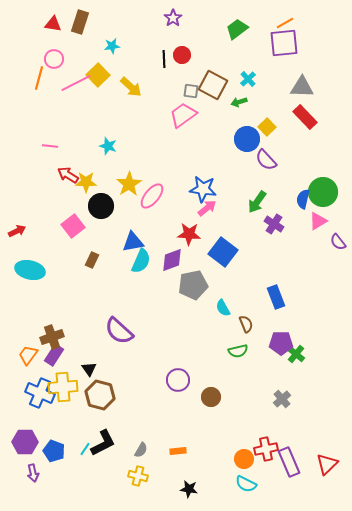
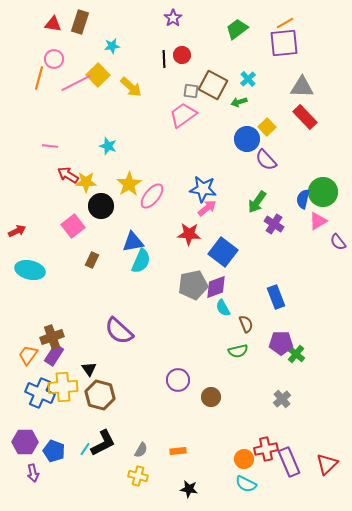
purple diamond at (172, 260): moved 44 px right, 27 px down
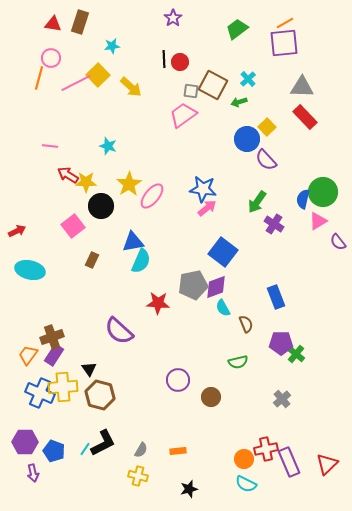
red circle at (182, 55): moved 2 px left, 7 px down
pink circle at (54, 59): moved 3 px left, 1 px up
red star at (189, 234): moved 31 px left, 69 px down
green semicircle at (238, 351): moved 11 px down
black star at (189, 489): rotated 24 degrees counterclockwise
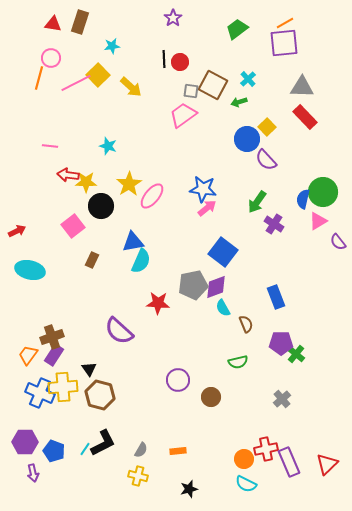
red arrow at (68, 175): rotated 25 degrees counterclockwise
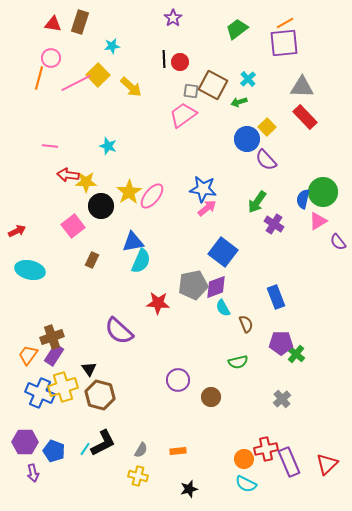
yellow star at (129, 184): moved 8 px down
yellow cross at (63, 387): rotated 12 degrees counterclockwise
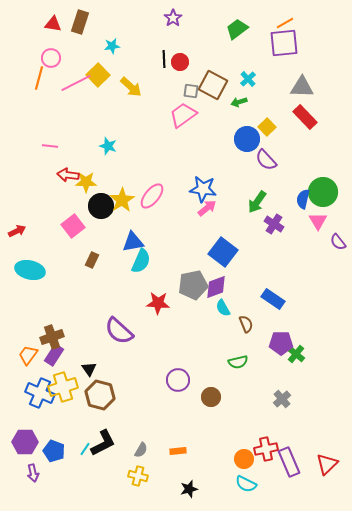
yellow star at (129, 192): moved 7 px left, 8 px down
pink triangle at (318, 221): rotated 30 degrees counterclockwise
blue rectangle at (276, 297): moved 3 px left, 2 px down; rotated 35 degrees counterclockwise
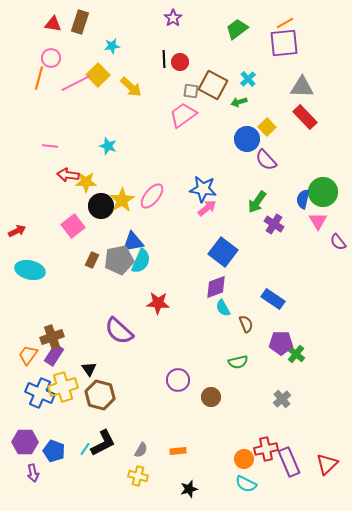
gray pentagon at (193, 285): moved 74 px left, 25 px up
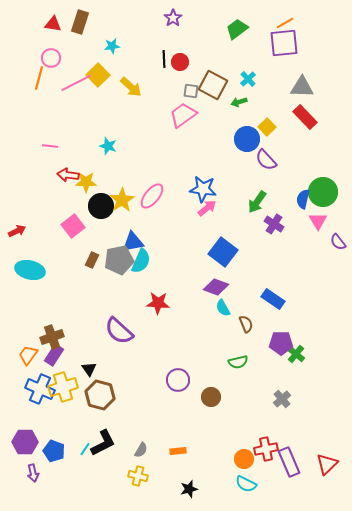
purple diamond at (216, 287): rotated 40 degrees clockwise
blue cross at (40, 393): moved 4 px up
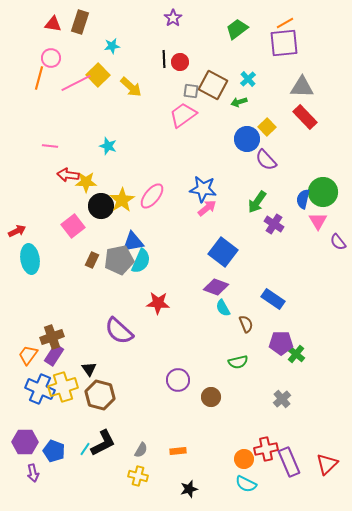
cyan ellipse at (30, 270): moved 11 px up; rotated 68 degrees clockwise
